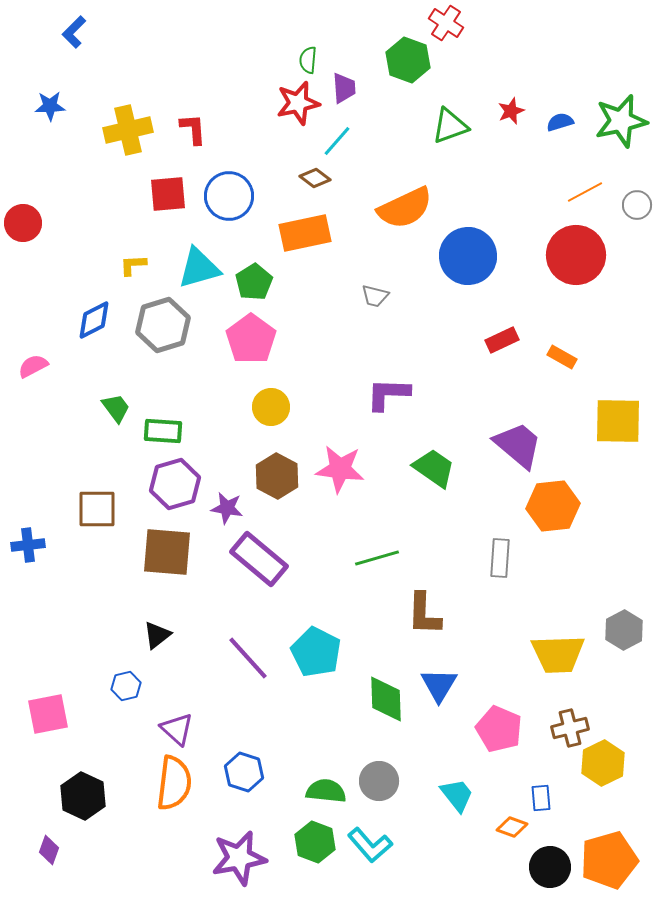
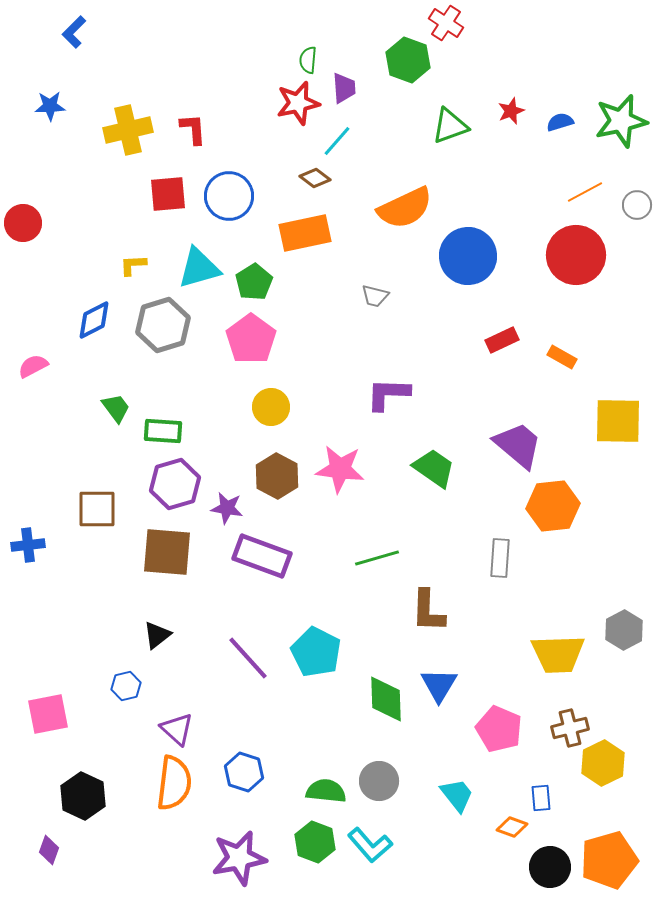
purple rectangle at (259, 559): moved 3 px right, 3 px up; rotated 20 degrees counterclockwise
brown L-shape at (424, 614): moved 4 px right, 3 px up
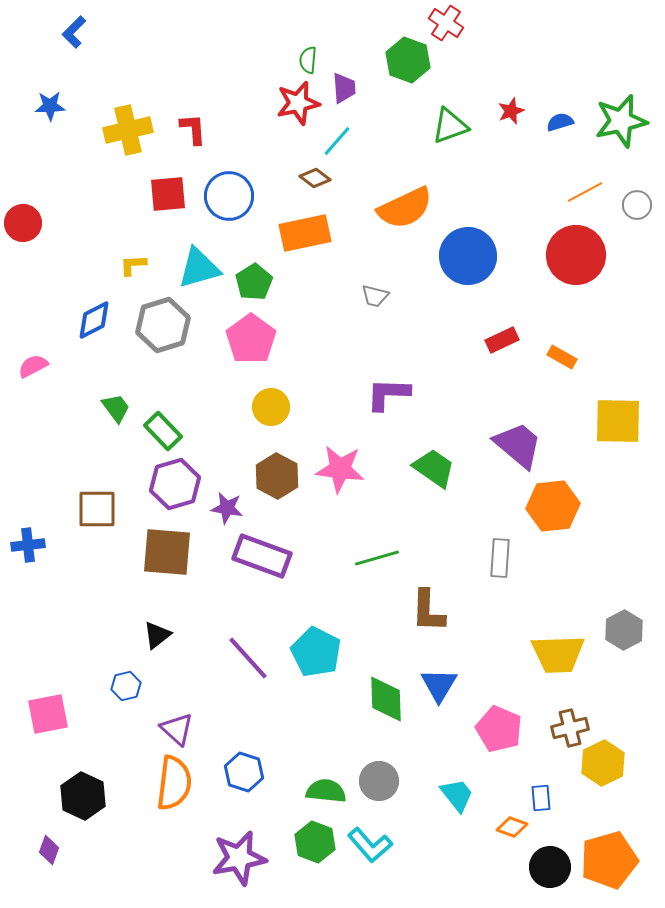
green rectangle at (163, 431): rotated 42 degrees clockwise
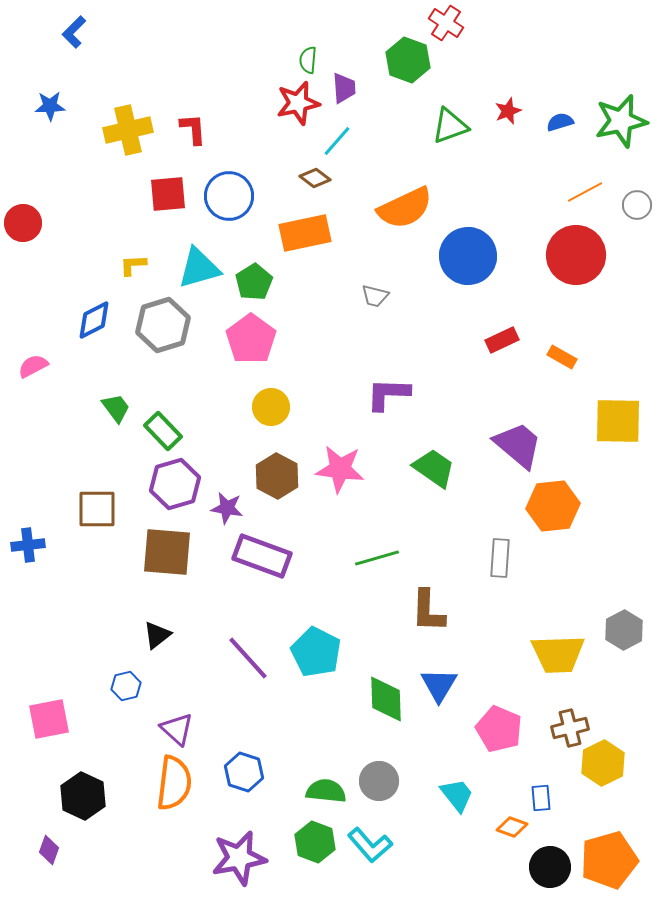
red star at (511, 111): moved 3 px left
pink square at (48, 714): moved 1 px right, 5 px down
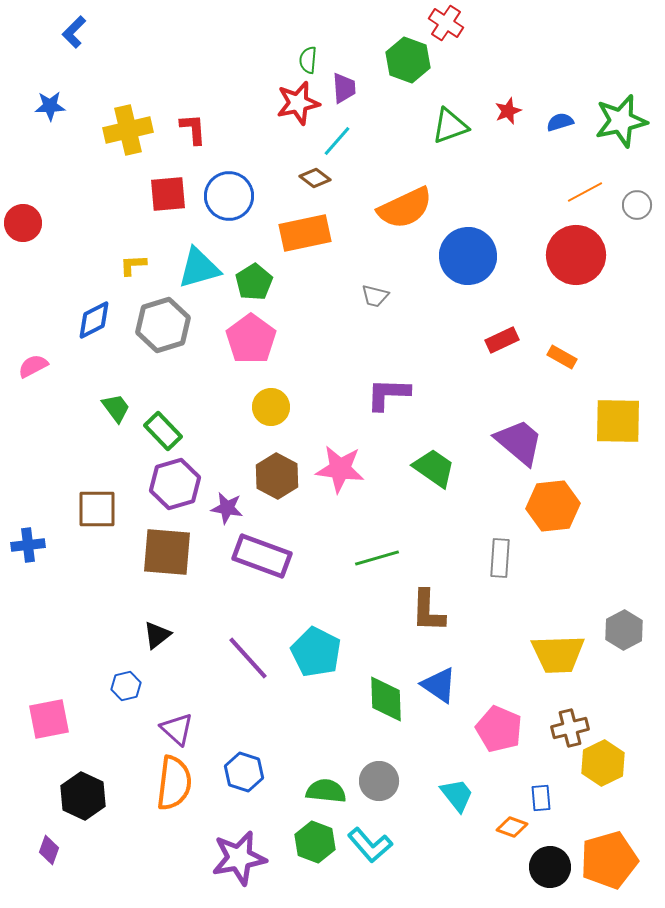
purple trapezoid at (518, 445): moved 1 px right, 3 px up
blue triangle at (439, 685): rotated 27 degrees counterclockwise
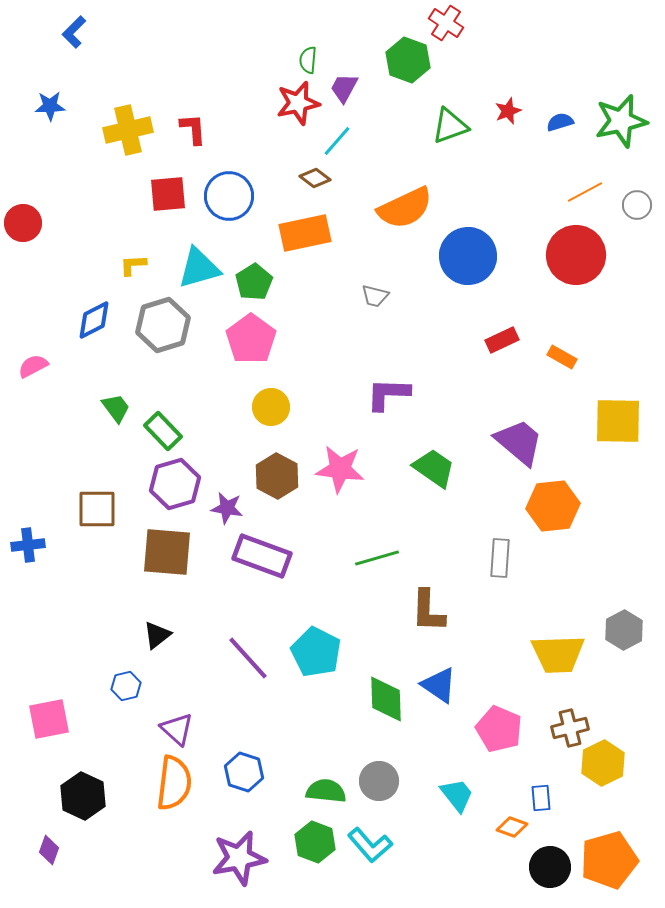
purple trapezoid at (344, 88): rotated 148 degrees counterclockwise
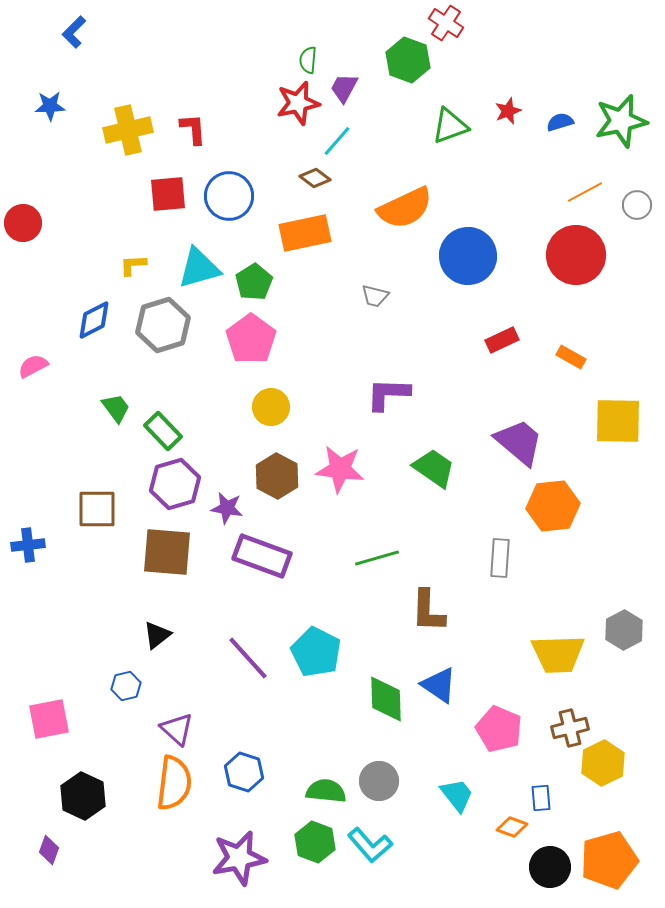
orange rectangle at (562, 357): moved 9 px right
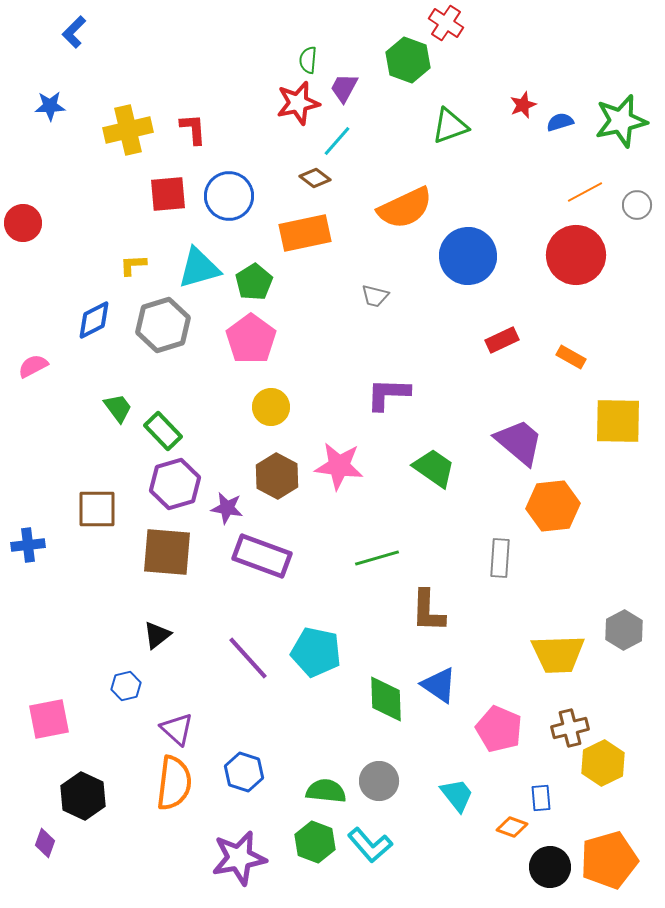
red star at (508, 111): moved 15 px right, 6 px up
green trapezoid at (116, 408): moved 2 px right
pink star at (340, 469): moved 1 px left, 3 px up
cyan pentagon at (316, 652): rotated 15 degrees counterclockwise
purple diamond at (49, 850): moved 4 px left, 7 px up
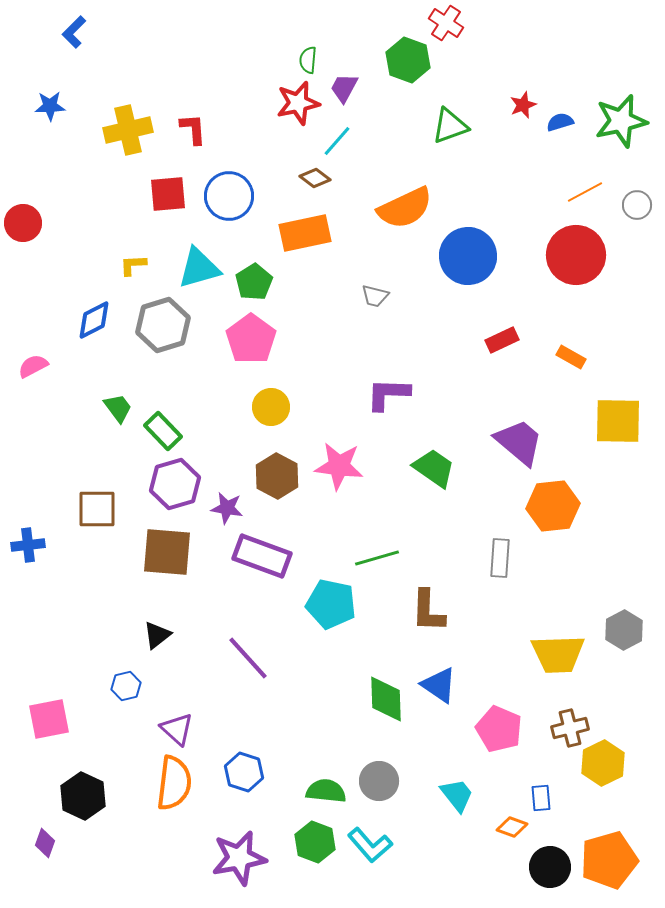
cyan pentagon at (316, 652): moved 15 px right, 48 px up
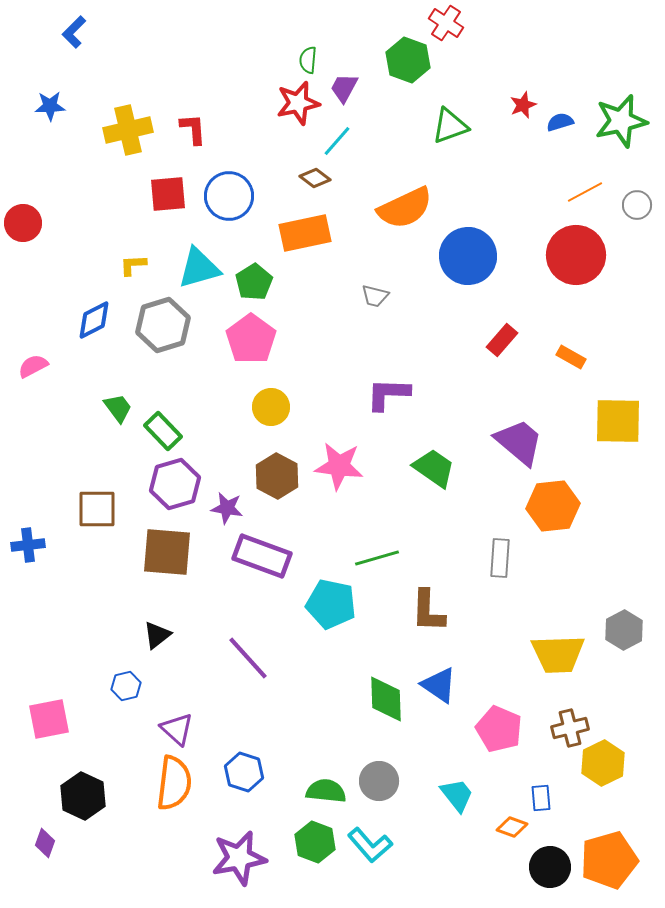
red rectangle at (502, 340): rotated 24 degrees counterclockwise
